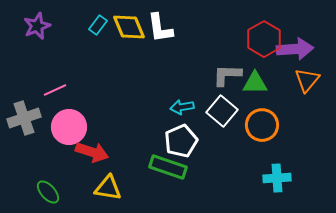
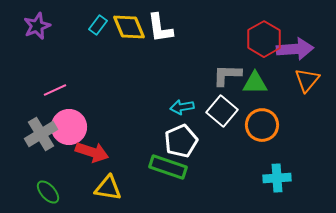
gray cross: moved 17 px right, 16 px down; rotated 12 degrees counterclockwise
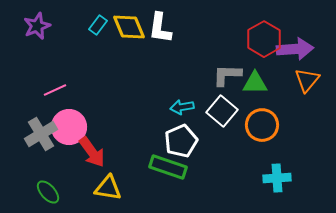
white L-shape: rotated 16 degrees clockwise
red arrow: rotated 36 degrees clockwise
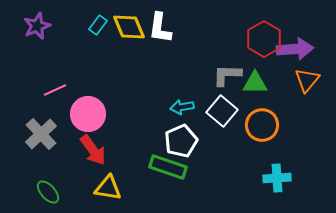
pink circle: moved 19 px right, 13 px up
gray cross: rotated 12 degrees counterclockwise
red arrow: moved 1 px right, 2 px up
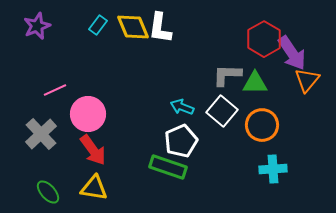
yellow diamond: moved 4 px right
purple arrow: moved 3 px left, 4 px down; rotated 60 degrees clockwise
cyan arrow: rotated 30 degrees clockwise
cyan cross: moved 4 px left, 9 px up
yellow triangle: moved 14 px left
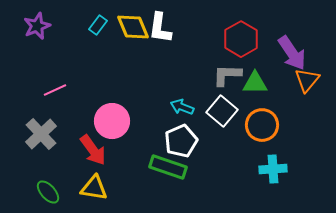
red hexagon: moved 23 px left
pink circle: moved 24 px right, 7 px down
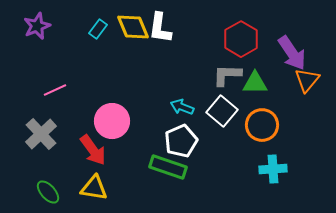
cyan rectangle: moved 4 px down
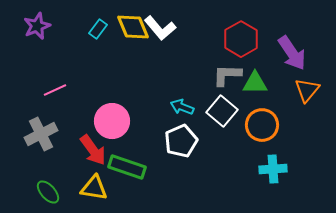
white L-shape: rotated 48 degrees counterclockwise
orange triangle: moved 10 px down
gray cross: rotated 16 degrees clockwise
green rectangle: moved 41 px left
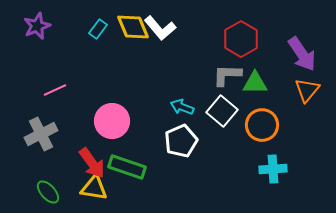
purple arrow: moved 10 px right, 1 px down
red arrow: moved 1 px left, 13 px down
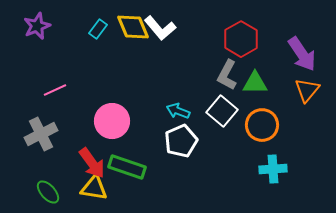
gray L-shape: rotated 64 degrees counterclockwise
cyan arrow: moved 4 px left, 4 px down
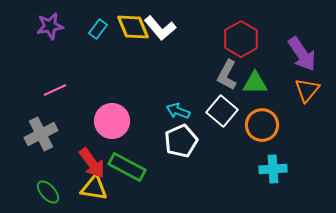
purple star: moved 13 px right; rotated 12 degrees clockwise
green rectangle: rotated 9 degrees clockwise
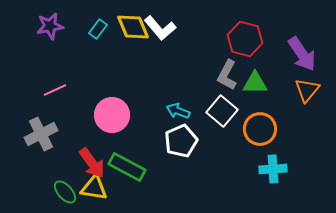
red hexagon: moved 4 px right; rotated 16 degrees counterclockwise
pink circle: moved 6 px up
orange circle: moved 2 px left, 4 px down
green ellipse: moved 17 px right
